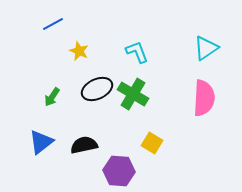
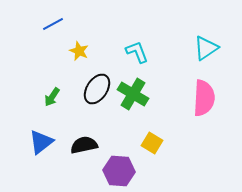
black ellipse: rotated 32 degrees counterclockwise
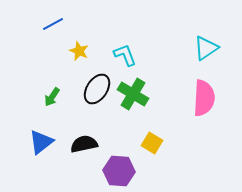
cyan L-shape: moved 12 px left, 3 px down
black semicircle: moved 1 px up
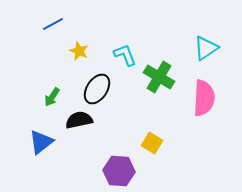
green cross: moved 26 px right, 17 px up
black semicircle: moved 5 px left, 24 px up
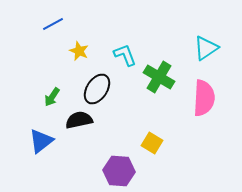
blue triangle: moved 1 px up
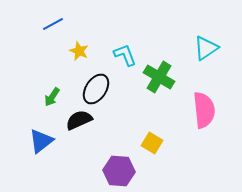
black ellipse: moved 1 px left
pink semicircle: moved 12 px down; rotated 9 degrees counterclockwise
black semicircle: rotated 12 degrees counterclockwise
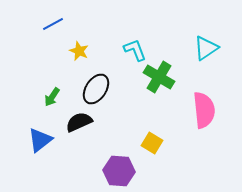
cyan L-shape: moved 10 px right, 5 px up
black semicircle: moved 2 px down
blue triangle: moved 1 px left, 1 px up
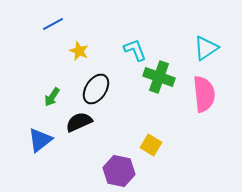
green cross: rotated 12 degrees counterclockwise
pink semicircle: moved 16 px up
yellow square: moved 1 px left, 2 px down
purple hexagon: rotated 8 degrees clockwise
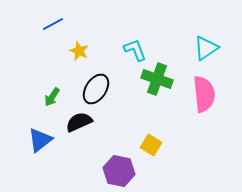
green cross: moved 2 px left, 2 px down
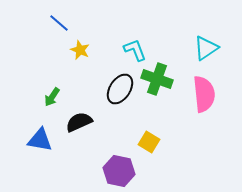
blue line: moved 6 px right, 1 px up; rotated 70 degrees clockwise
yellow star: moved 1 px right, 1 px up
black ellipse: moved 24 px right
blue triangle: rotated 48 degrees clockwise
yellow square: moved 2 px left, 3 px up
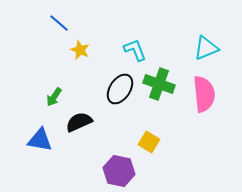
cyan triangle: rotated 12 degrees clockwise
green cross: moved 2 px right, 5 px down
green arrow: moved 2 px right
